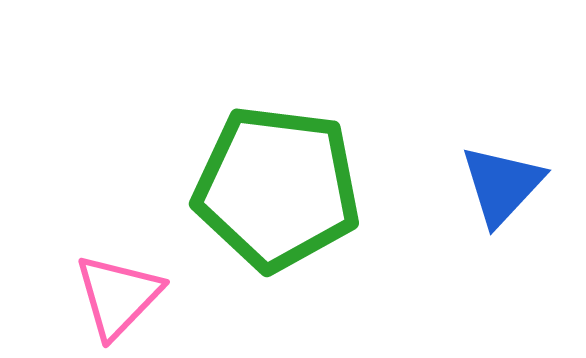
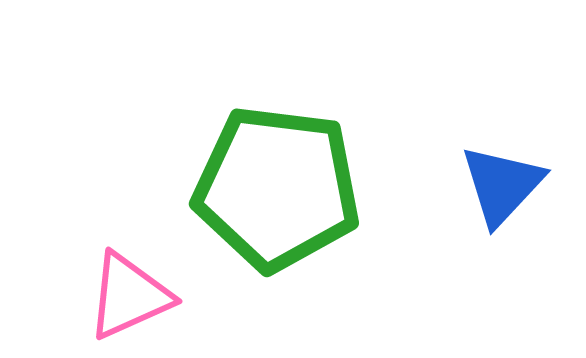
pink triangle: moved 11 px right; rotated 22 degrees clockwise
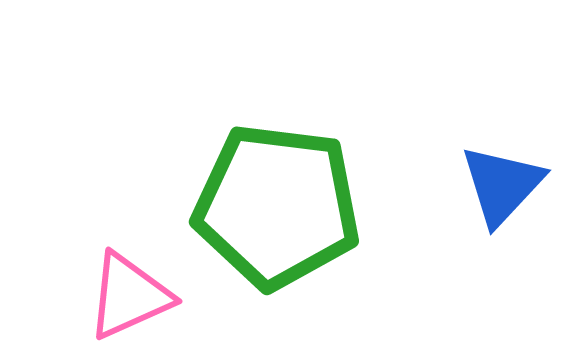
green pentagon: moved 18 px down
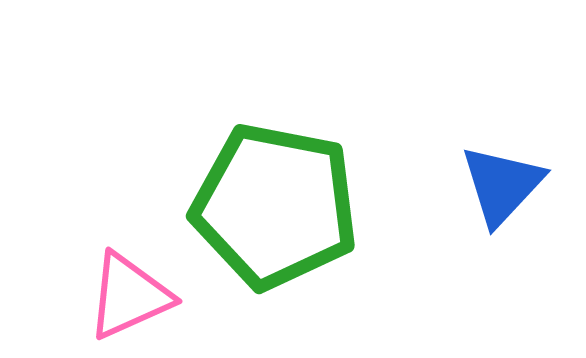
green pentagon: moved 2 px left; rotated 4 degrees clockwise
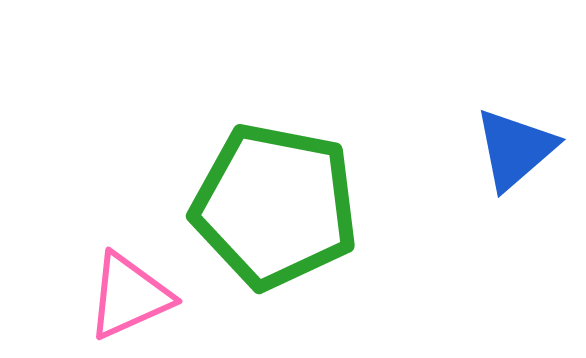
blue triangle: moved 13 px right, 36 px up; rotated 6 degrees clockwise
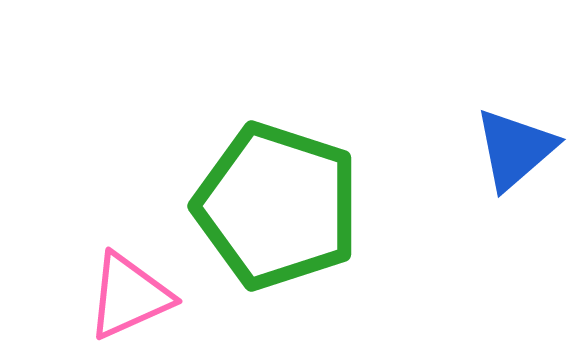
green pentagon: moved 2 px right; rotated 7 degrees clockwise
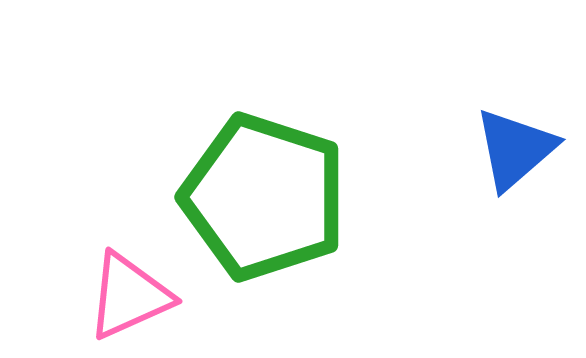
green pentagon: moved 13 px left, 9 px up
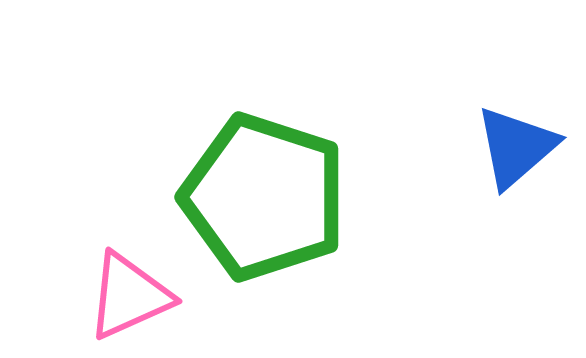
blue triangle: moved 1 px right, 2 px up
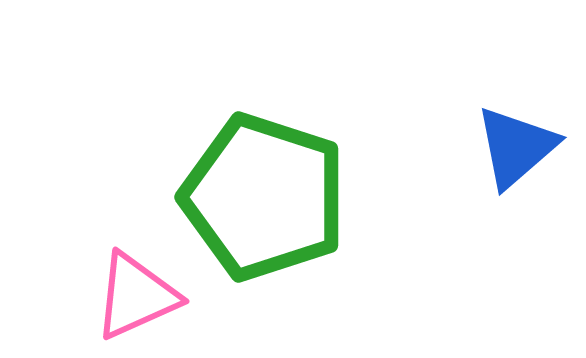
pink triangle: moved 7 px right
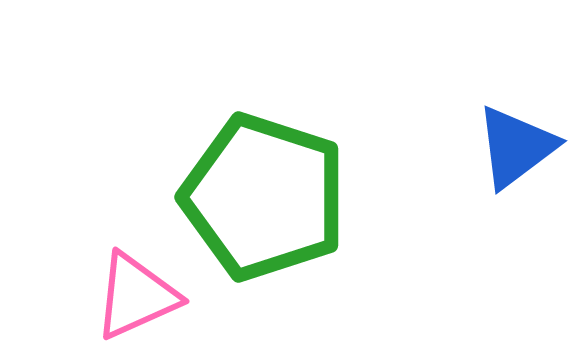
blue triangle: rotated 4 degrees clockwise
